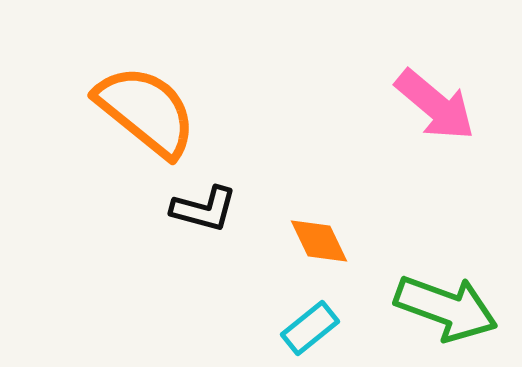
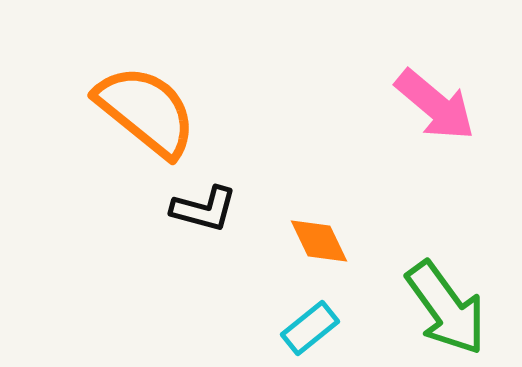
green arrow: rotated 34 degrees clockwise
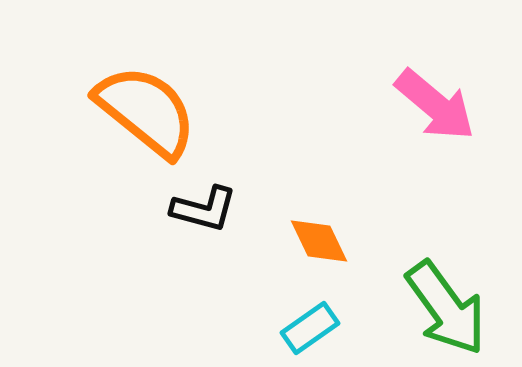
cyan rectangle: rotated 4 degrees clockwise
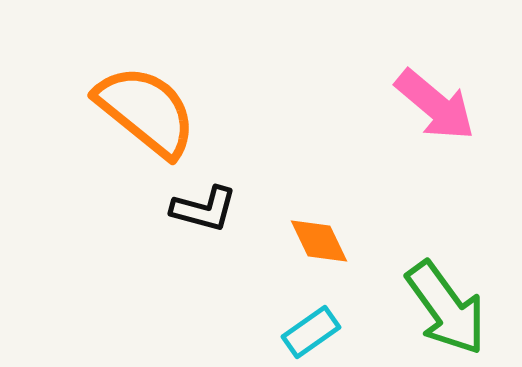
cyan rectangle: moved 1 px right, 4 px down
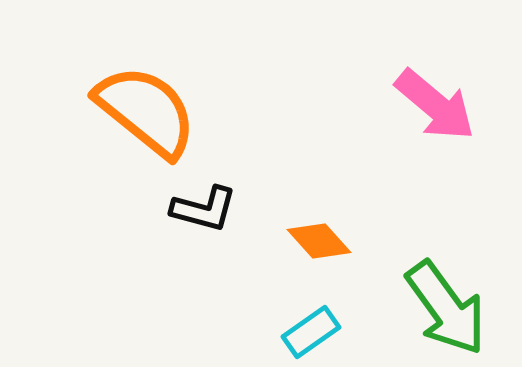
orange diamond: rotated 16 degrees counterclockwise
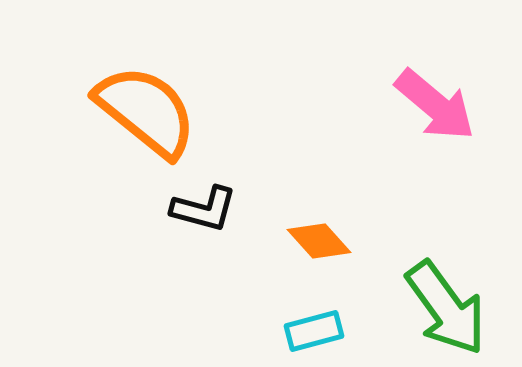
cyan rectangle: moved 3 px right, 1 px up; rotated 20 degrees clockwise
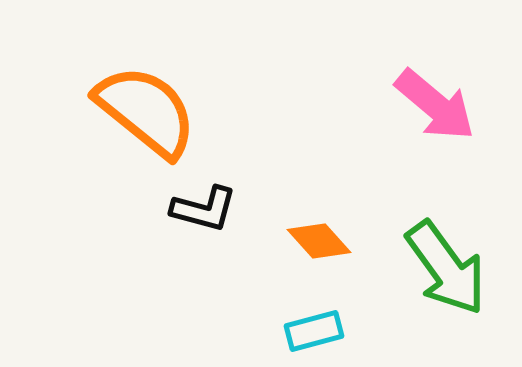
green arrow: moved 40 px up
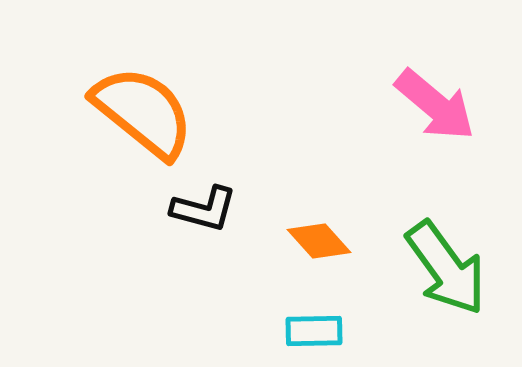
orange semicircle: moved 3 px left, 1 px down
cyan rectangle: rotated 14 degrees clockwise
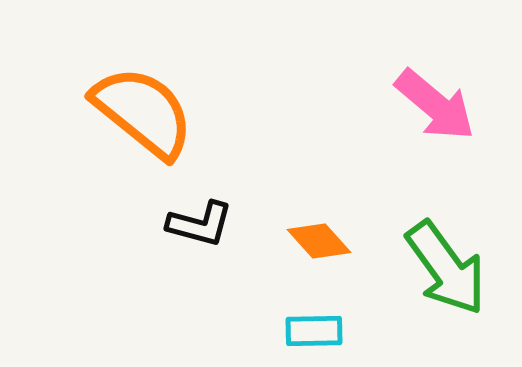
black L-shape: moved 4 px left, 15 px down
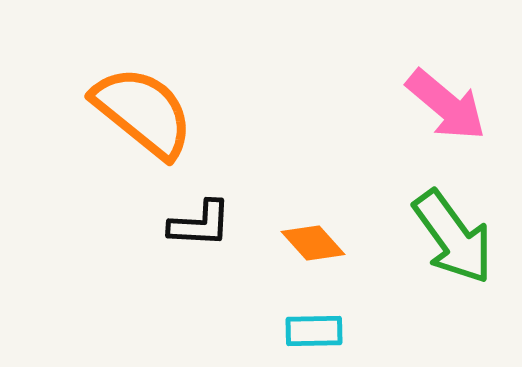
pink arrow: moved 11 px right
black L-shape: rotated 12 degrees counterclockwise
orange diamond: moved 6 px left, 2 px down
green arrow: moved 7 px right, 31 px up
